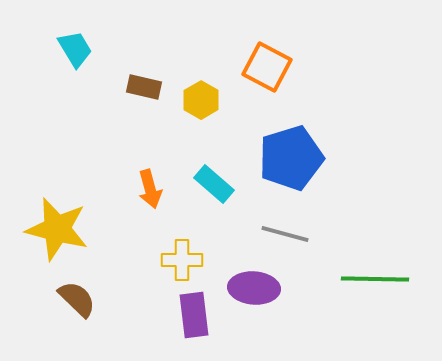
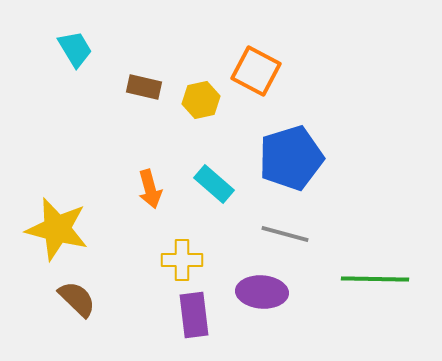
orange square: moved 11 px left, 4 px down
yellow hexagon: rotated 18 degrees clockwise
purple ellipse: moved 8 px right, 4 px down
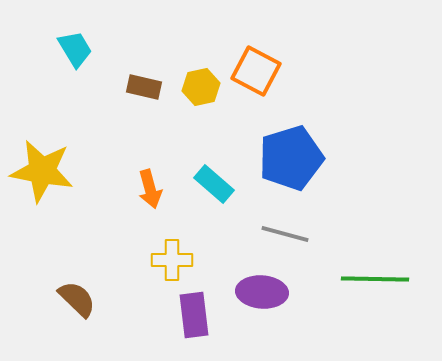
yellow hexagon: moved 13 px up
yellow star: moved 15 px left, 58 px up; rotated 4 degrees counterclockwise
yellow cross: moved 10 px left
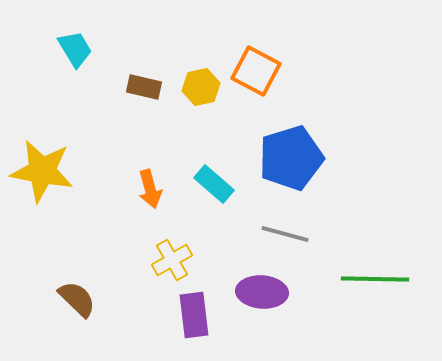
yellow cross: rotated 30 degrees counterclockwise
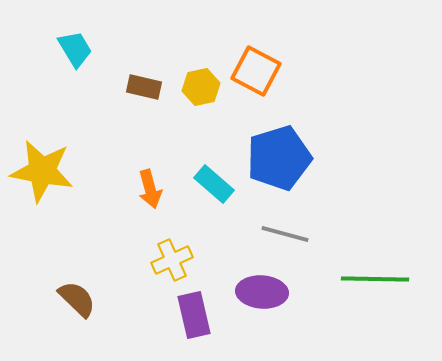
blue pentagon: moved 12 px left
yellow cross: rotated 6 degrees clockwise
purple rectangle: rotated 6 degrees counterclockwise
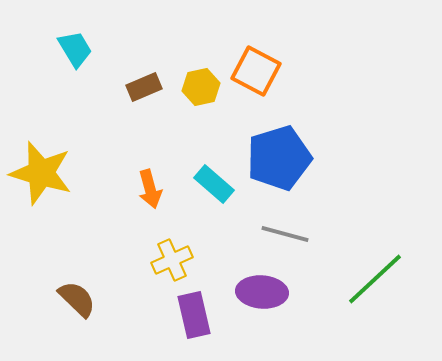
brown rectangle: rotated 36 degrees counterclockwise
yellow star: moved 1 px left, 2 px down; rotated 6 degrees clockwise
green line: rotated 44 degrees counterclockwise
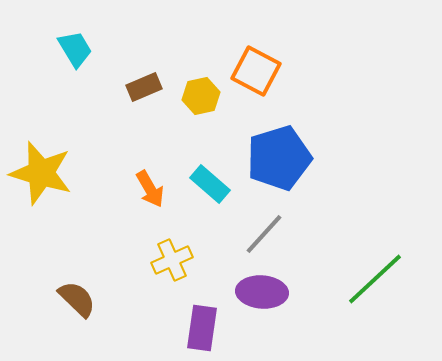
yellow hexagon: moved 9 px down
cyan rectangle: moved 4 px left
orange arrow: rotated 15 degrees counterclockwise
gray line: moved 21 px left; rotated 63 degrees counterclockwise
purple rectangle: moved 8 px right, 13 px down; rotated 21 degrees clockwise
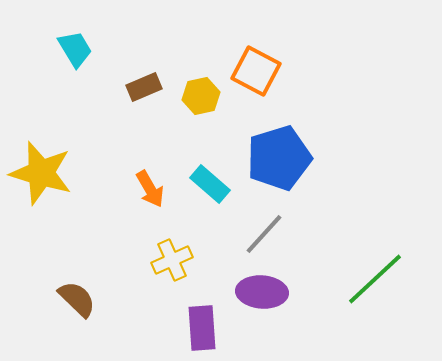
purple rectangle: rotated 12 degrees counterclockwise
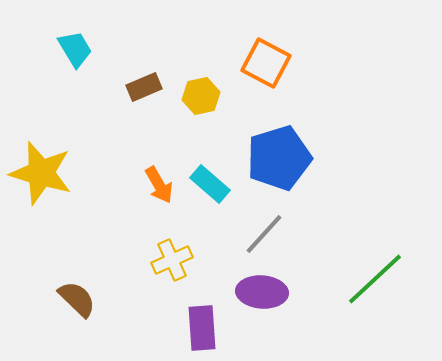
orange square: moved 10 px right, 8 px up
orange arrow: moved 9 px right, 4 px up
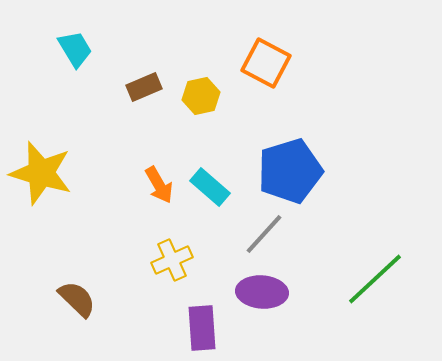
blue pentagon: moved 11 px right, 13 px down
cyan rectangle: moved 3 px down
